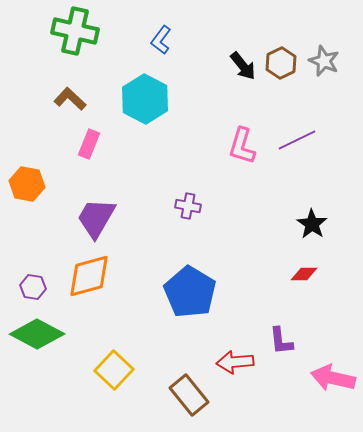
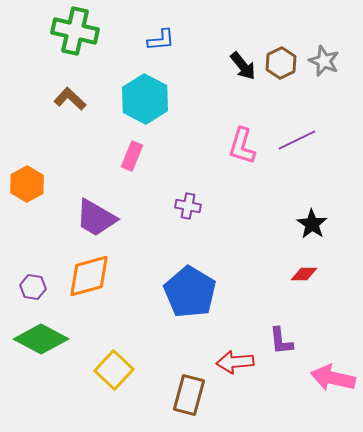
blue L-shape: rotated 132 degrees counterclockwise
pink rectangle: moved 43 px right, 12 px down
orange hexagon: rotated 20 degrees clockwise
purple trapezoid: rotated 90 degrees counterclockwise
green diamond: moved 4 px right, 5 px down
brown rectangle: rotated 54 degrees clockwise
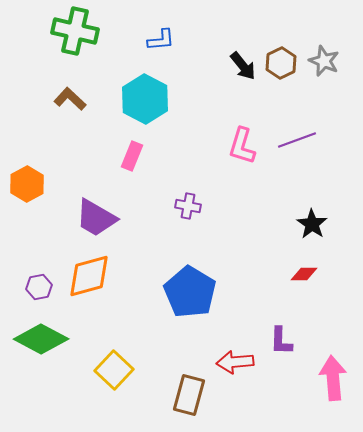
purple line: rotated 6 degrees clockwise
purple hexagon: moved 6 px right; rotated 20 degrees counterclockwise
purple L-shape: rotated 8 degrees clockwise
pink arrow: rotated 72 degrees clockwise
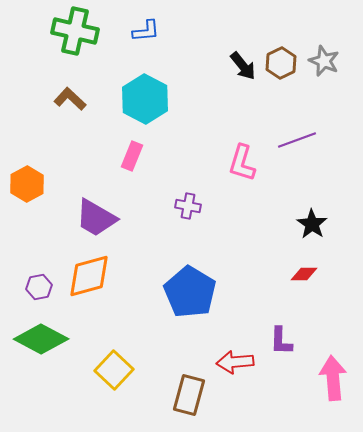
blue L-shape: moved 15 px left, 9 px up
pink L-shape: moved 17 px down
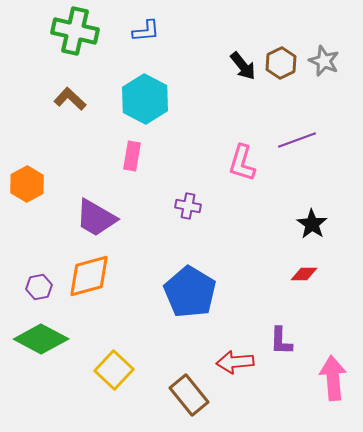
pink rectangle: rotated 12 degrees counterclockwise
brown rectangle: rotated 54 degrees counterclockwise
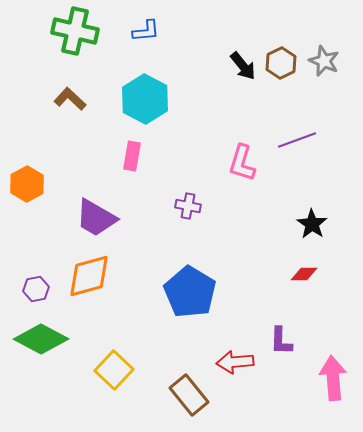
purple hexagon: moved 3 px left, 2 px down
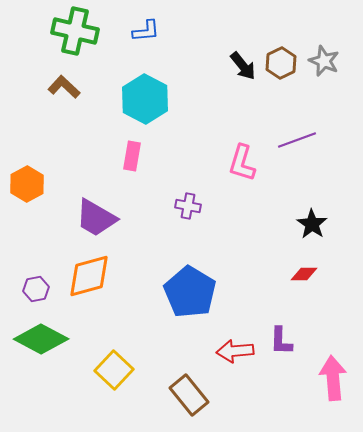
brown L-shape: moved 6 px left, 12 px up
red arrow: moved 11 px up
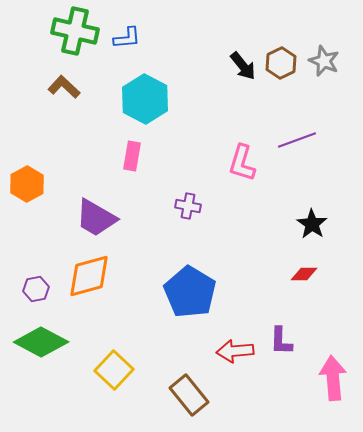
blue L-shape: moved 19 px left, 7 px down
green diamond: moved 3 px down
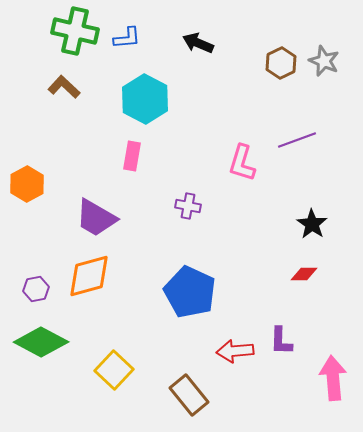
black arrow: moved 45 px left, 23 px up; rotated 152 degrees clockwise
blue pentagon: rotated 6 degrees counterclockwise
